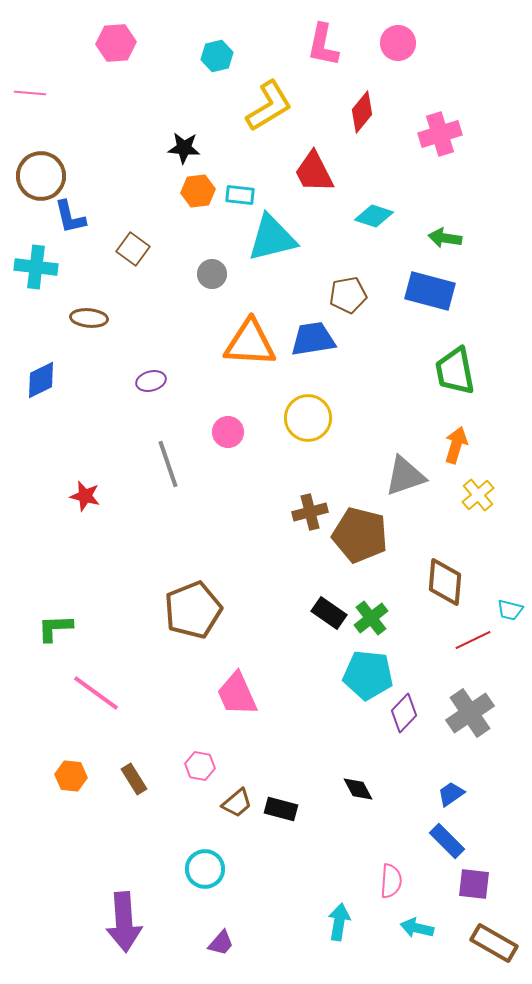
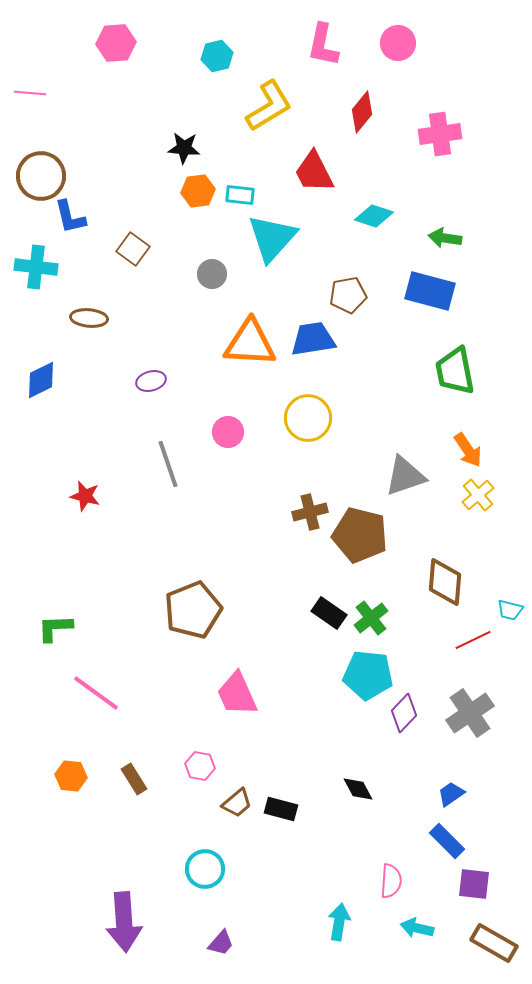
pink cross at (440, 134): rotated 9 degrees clockwise
cyan triangle at (272, 238): rotated 34 degrees counterclockwise
orange arrow at (456, 445): moved 12 px right, 5 px down; rotated 129 degrees clockwise
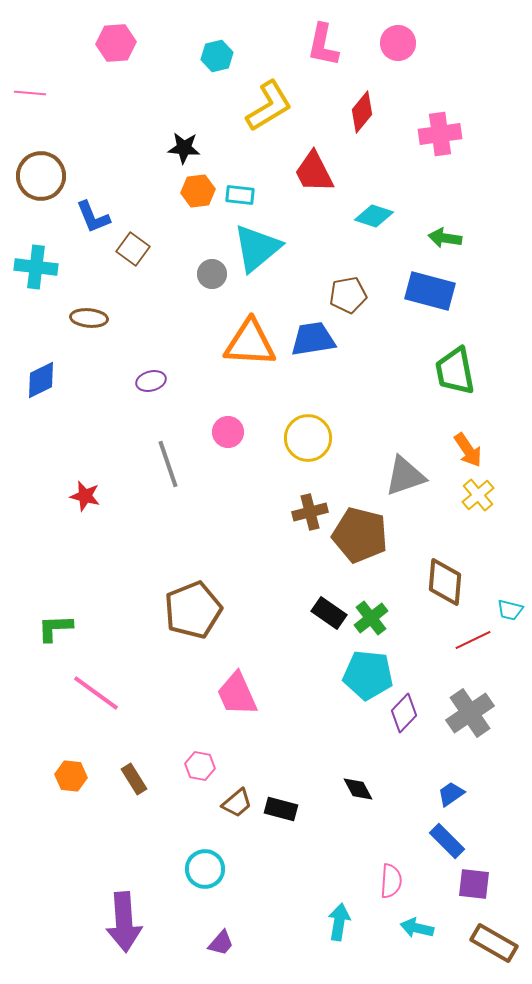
blue L-shape at (70, 217): moved 23 px right; rotated 9 degrees counterclockwise
cyan triangle at (272, 238): moved 15 px left, 10 px down; rotated 8 degrees clockwise
yellow circle at (308, 418): moved 20 px down
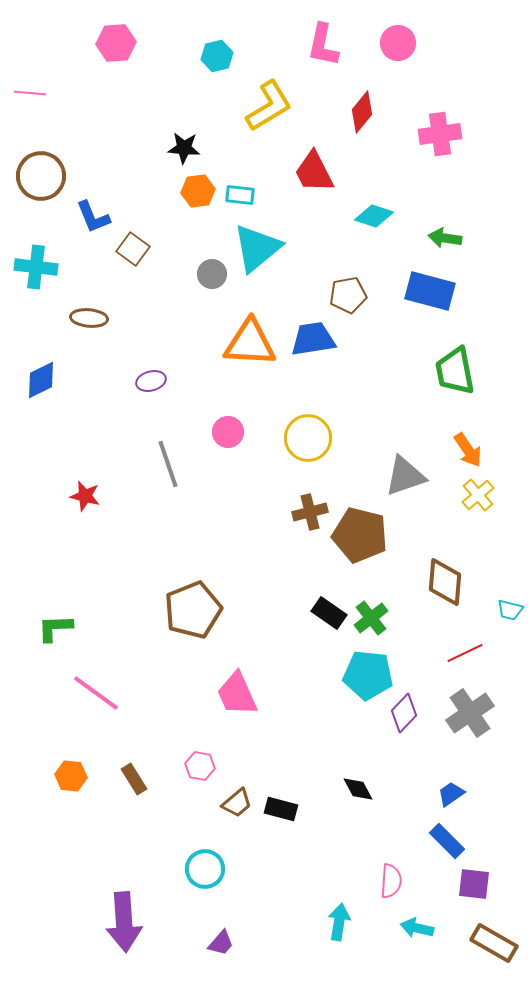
red line at (473, 640): moved 8 px left, 13 px down
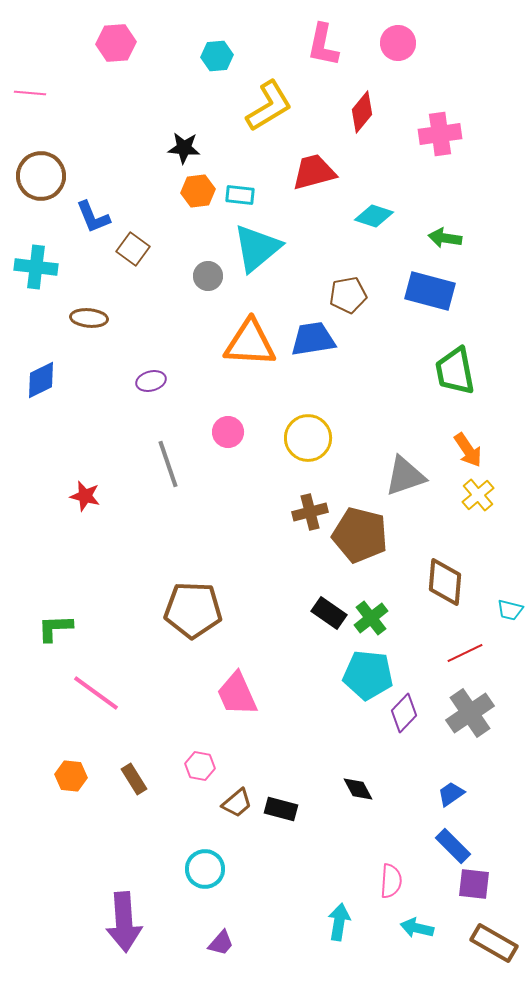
cyan hexagon at (217, 56): rotated 8 degrees clockwise
red trapezoid at (314, 172): rotated 102 degrees clockwise
gray circle at (212, 274): moved 4 px left, 2 px down
brown pentagon at (193, 610): rotated 24 degrees clockwise
blue rectangle at (447, 841): moved 6 px right, 5 px down
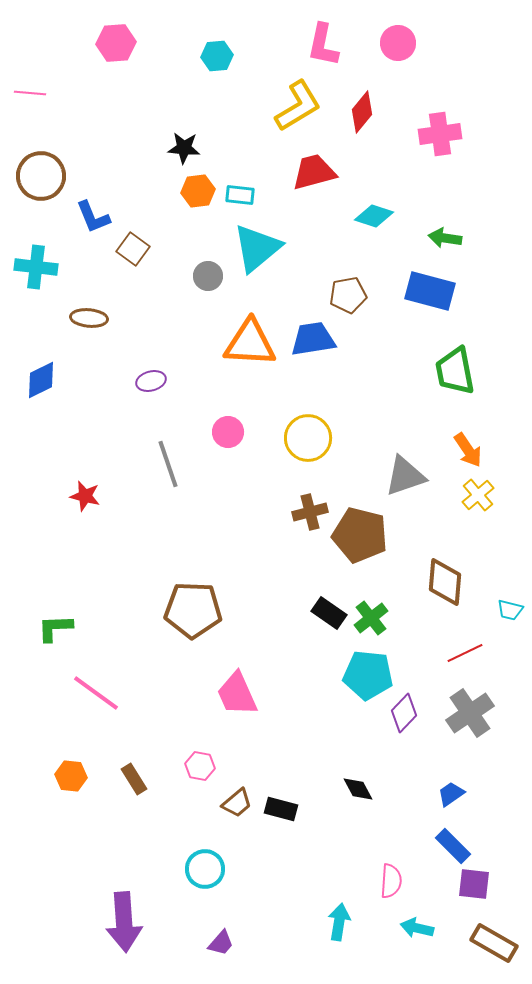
yellow L-shape at (269, 106): moved 29 px right
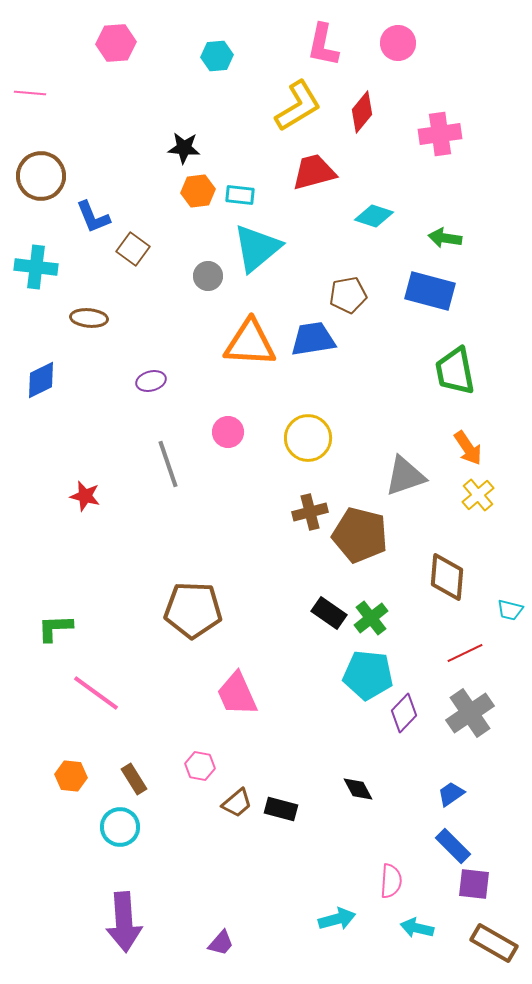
orange arrow at (468, 450): moved 2 px up
brown diamond at (445, 582): moved 2 px right, 5 px up
cyan circle at (205, 869): moved 85 px left, 42 px up
cyan arrow at (339, 922): moved 2 px left, 3 px up; rotated 66 degrees clockwise
